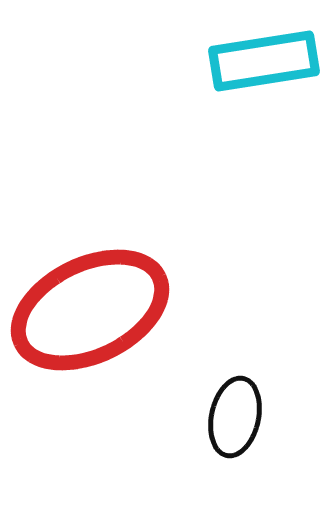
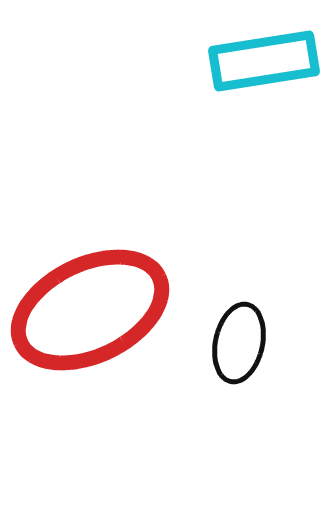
black ellipse: moved 4 px right, 74 px up
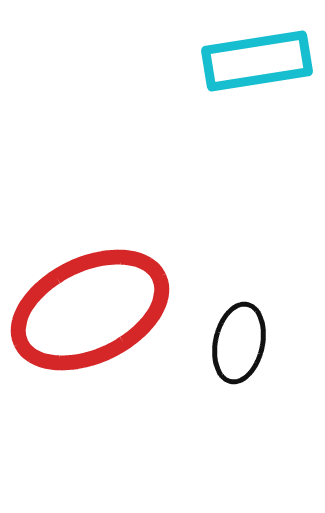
cyan rectangle: moved 7 px left
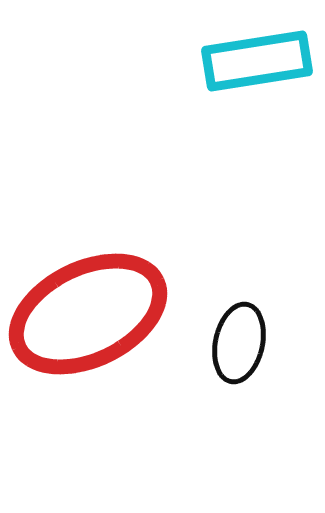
red ellipse: moved 2 px left, 4 px down
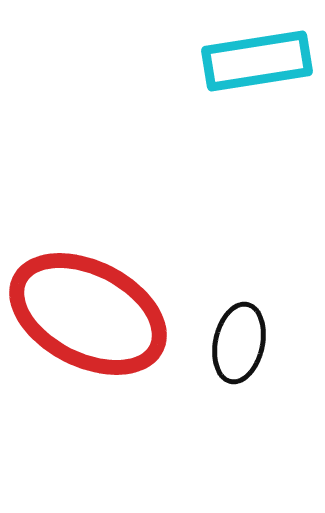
red ellipse: rotated 53 degrees clockwise
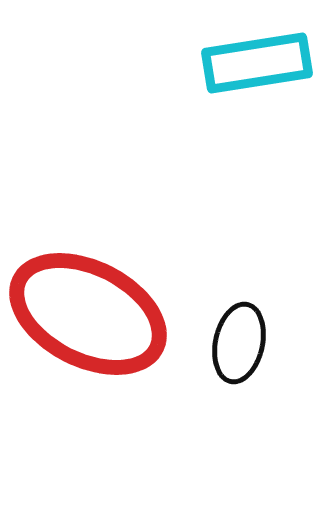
cyan rectangle: moved 2 px down
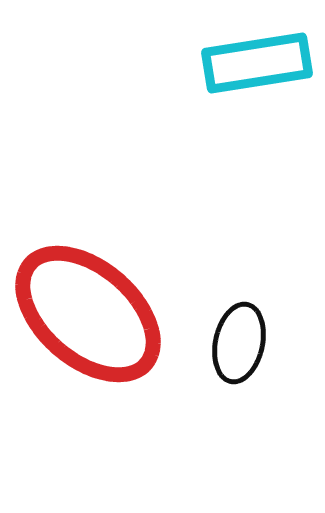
red ellipse: rotated 14 degrees clockwise
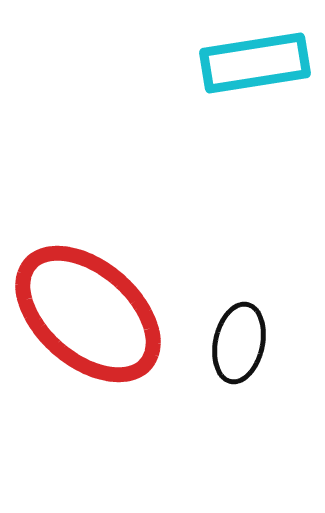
cyan rectangle: moved 2 px left
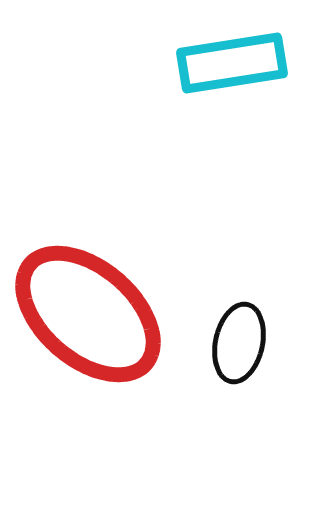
cyan rectangle: moved 23 px left
